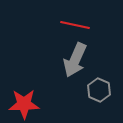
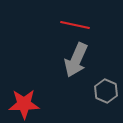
gray arrow: moved 1 px right
gray hexagon: moved 7 px right, 1 px down
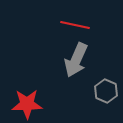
red star: moved 3 px right
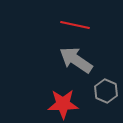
gray arrow: rotated 100 degrees clockwise
red star: moved 36 px right
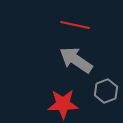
gray hexagon: rotated 15 degrees clockwise
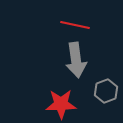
gray arrow: rotated 132 degrees counterclockwise
red star: moved 2 px left
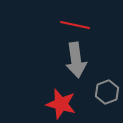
gray hexagon: moved 1 px right, 1 px down
red star: rotated 16 degrees clockwise
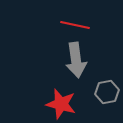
gray hexagon: rotated 10 degrees clockwise
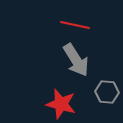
gray arrow: rotated 24 degrees counterclockwise
gray hexagon: rotated 15 degrees clockwise
